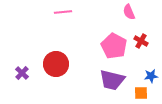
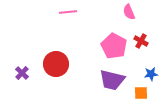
pink line: moved 5 px right
blue star: moved 2 px up
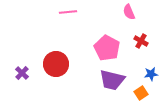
pink pentagon: moved 7 px left, 2 px down
orange square: rotated 32 degrees counterclockwise
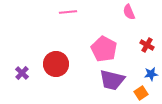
red cross: moved 6 px right, 4 px down
pink pentagon: moved 3 px left, 1 px down
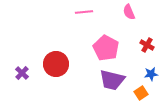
pink line: moved 16 px right
pink pentagon: moved 2 px right, 1 px up
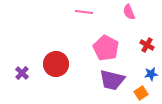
pink line: rotated 12 degrees clockwise
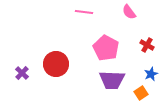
pink semicircle: rotated 14 degrees counterclockwise
blue star: rotated 16 degrees counterclockwise
purple trapezoid: rotated 12 degrees counterclockwise
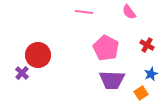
red circle: moved 18 px left, 9 px up
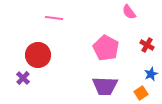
pink line: moved 30 px left, 6 px down
purple cross: moved 1 px right, 5 px down
purple trapezoid: moved 7 px left, 6 px down
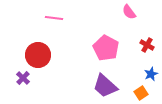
purple trapezoid: rotated 40 degrees clockwise
